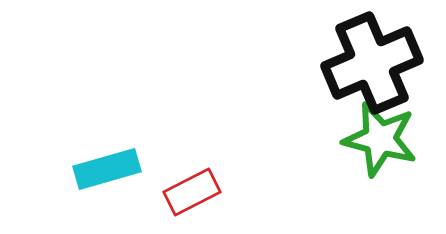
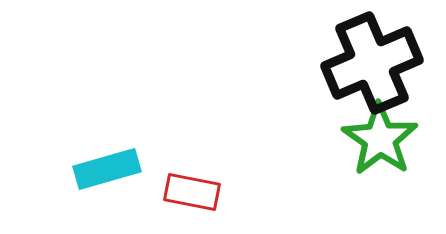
green star: rotated 20 degrees clockwise
red rectangle: rotated 38 degrees clockwise
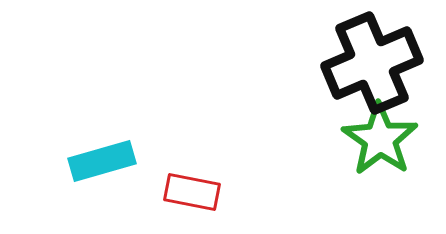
cyan rectangle: moved 5 px left, 8 px up
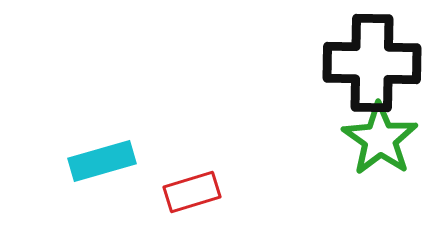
black cross: rotated 24 degrees clockwise
red rectangle: rotated 28 degrees counterclockwise
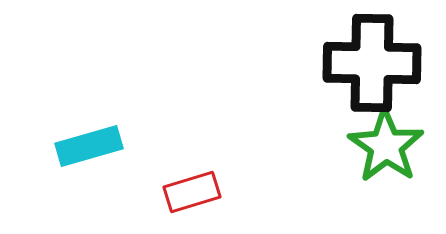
green star: moved 6 px right, 7 px down
cyan rectangle: moved 13 px left, 15 px up
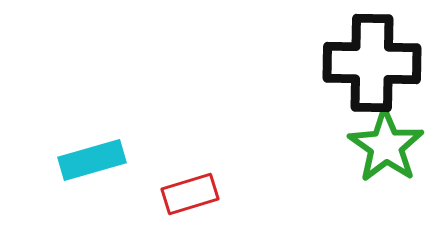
cyan rectangle: moved 3 px right, 14 px down
red rectangle: moved 2 px left, 2 px down
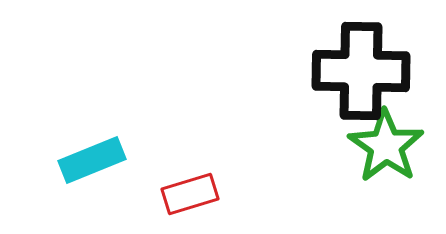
black cross: moved 11 px left, 8 px down
cyan rectangle: rotated 6 degrees counterclockwise
